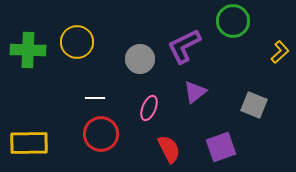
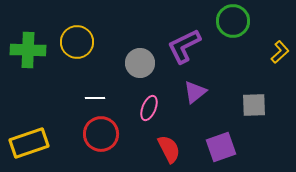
gray circle: moved 4 px down
gray square: rotated 24 degrees counterclockwise
yellow rectangle: rotated 18 degrees counterclockwise
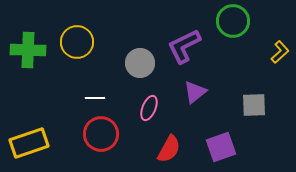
red semicircle: rotated 56 degrees clockwise
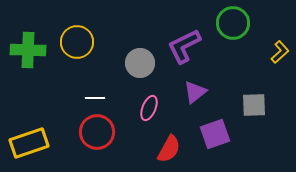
green circle: moved 2 px down
red circle: moved 4 px left, 2 px up
purple square: moved 6 px left, 13 px up
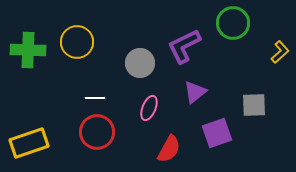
purple square: moved 2 px right, 1 px up
